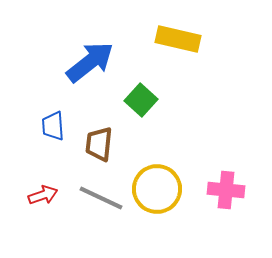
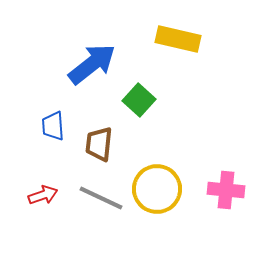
blue arrow: moved 2 px right, 2 px down
green square: moved 2 px left
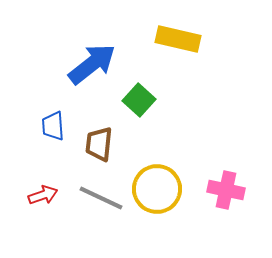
pink cross: rotated 6 degrees clockwise
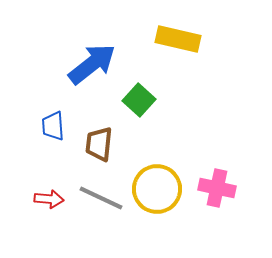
pink cross: moved 9 px left, 2 px up
red arrow: moved 6 px right, 4 px down; rotated 24 degrees clockwise
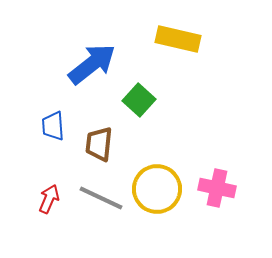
red arrow: rotated 72 degrees counterclockwise
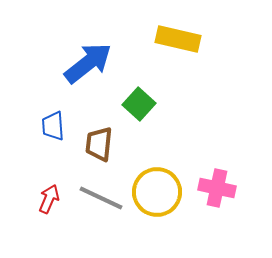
blue arrow: moved 4 px left, 1 px up
green square: moved 4 px down
yellow circle: moved 3 px down
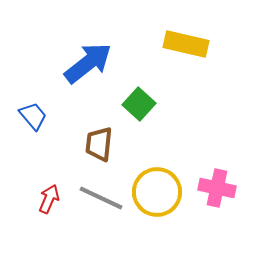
yellow rectangle: moved 8 px right, 5 px down
blue trapezoid: moved 20 px left, 10 px up; rotated 144 degrees clockwise
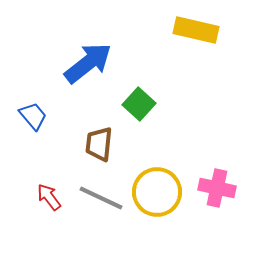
yellow rectangle: moved 10 px right, 14 px up
red arrow: moved 2 px up; rotated 60 degrees counterclockwise
